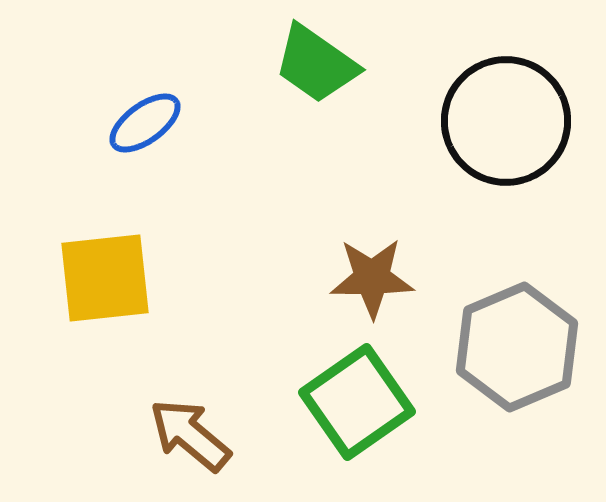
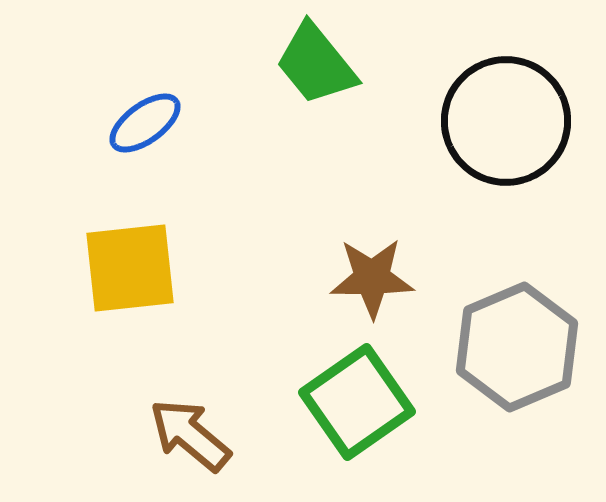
green trapezoid: rotated 16 degrees clockwise
yellow square: moved 25 px right, 10 px up
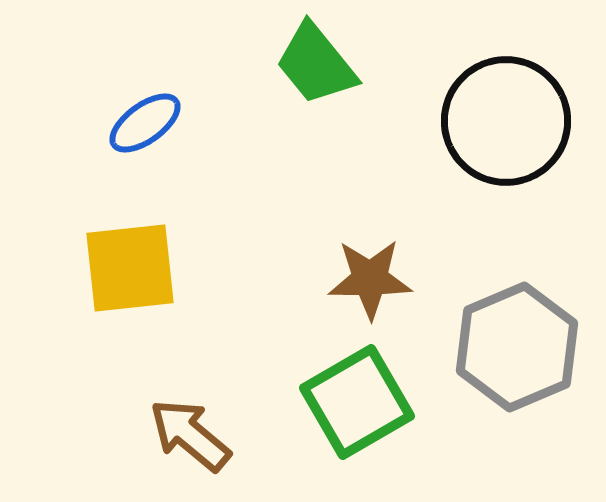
brown star: moved 2 px left, 1 px down
green square: rotated 5 degrees clockwise
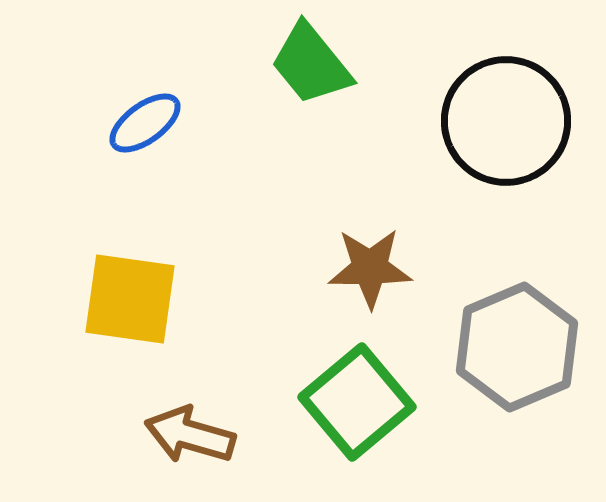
green trapezoid: moved 5 px left
yellow square: moved 31 px down; rotated 14 degrees clockwise
brown star: moved 11 px up
green square: rotated 10 degrees counterclockwise
brown arrow: rotated 24 degrees counterclockwise
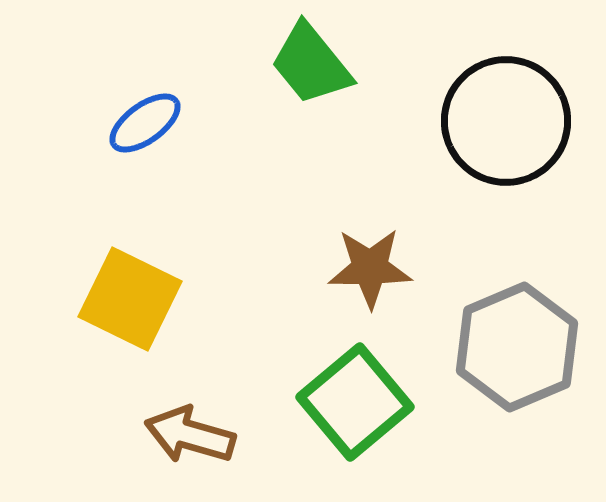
yellow square: rotated 18 degrees clockwise
green square: moved 2 px left
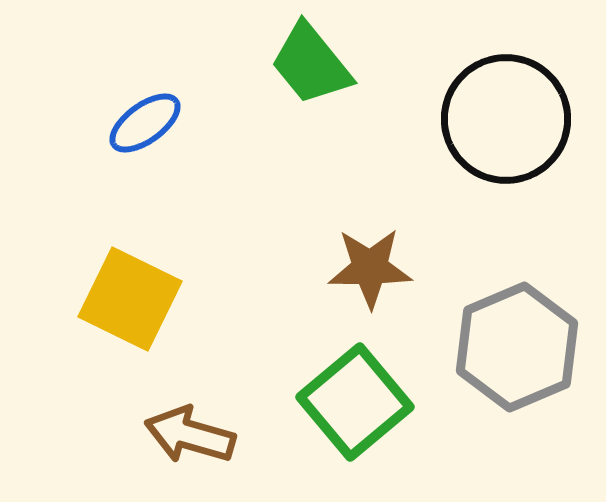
black circle: moved 2 px up
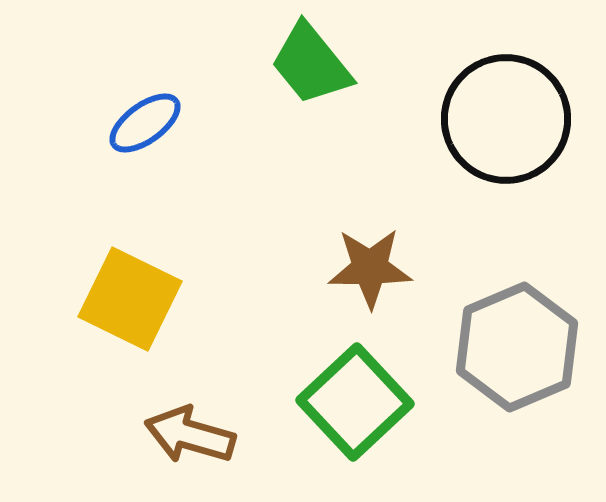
green square: rotated 3 degrees counterclockwise
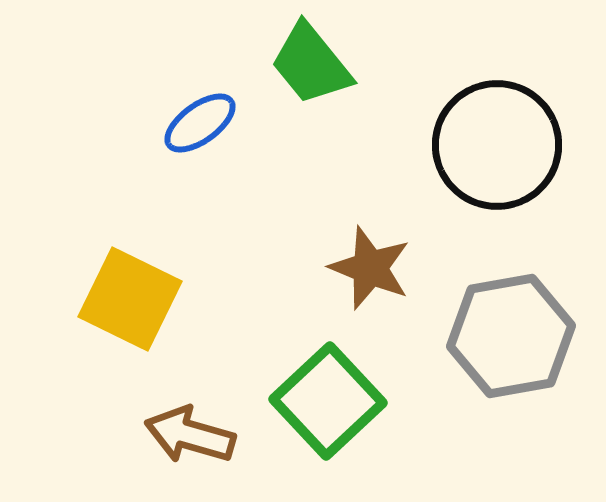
black circle: moved 9 px left, 26 px down
blue ellipse: moved 55 px right
brown star: rotated 22 degrees clockwise
gray hexagon: moved 6 px left, 11 px up; rotated 13 degrees clockwise
green square: moved 27 px left, 1 px up
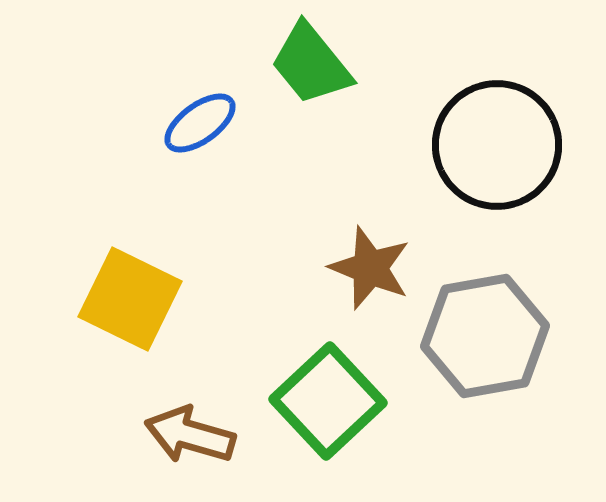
gray hexagon: moved 26 px left
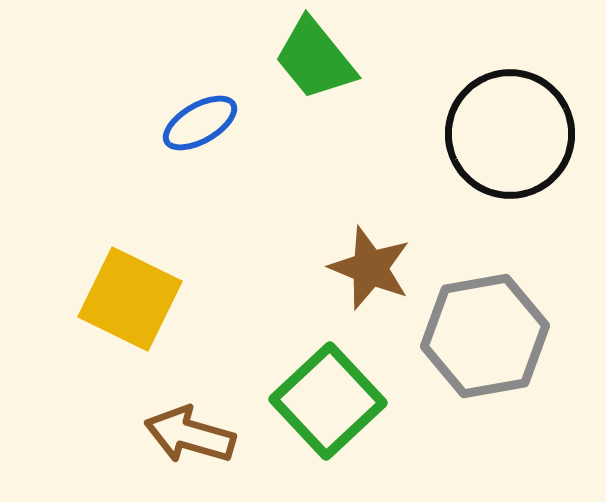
green trapezoid: moved 4 px right, 5 px up
blue ellipse: rotated 6 degrees clockwise
black circle: moved 13 px right, 11 px up
